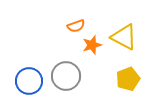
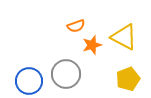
gray circle: moved 2 px up
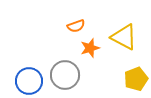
orange star: moved 2 px left, 3 px down
gray circle: moved 1 px left, 1 px down
yellow pentagon: moved 8 px right
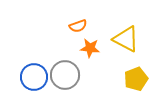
orange semicircle: moved 2 px right
yellow triangle: moved 2 px right, 2 px down
orange star: rotated 24 degrees clockwise
blue circle: moved 5 px right, 4 px up
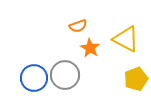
orange star: rotated 24 degrees clockwise
blue circle: moved 1 px down
